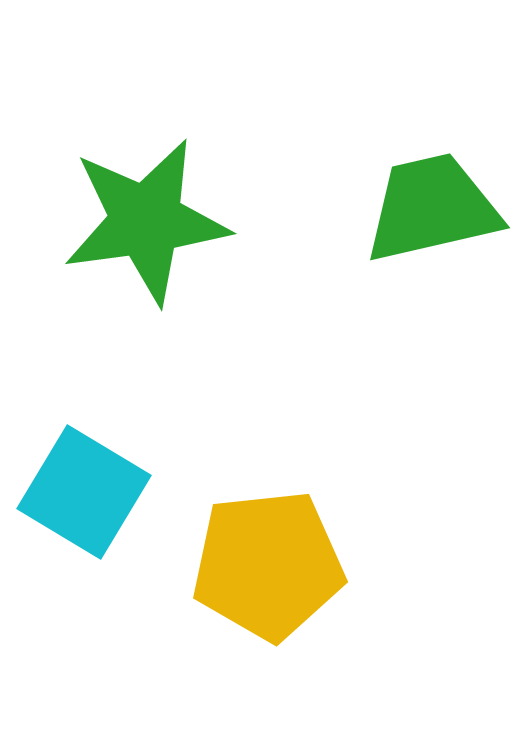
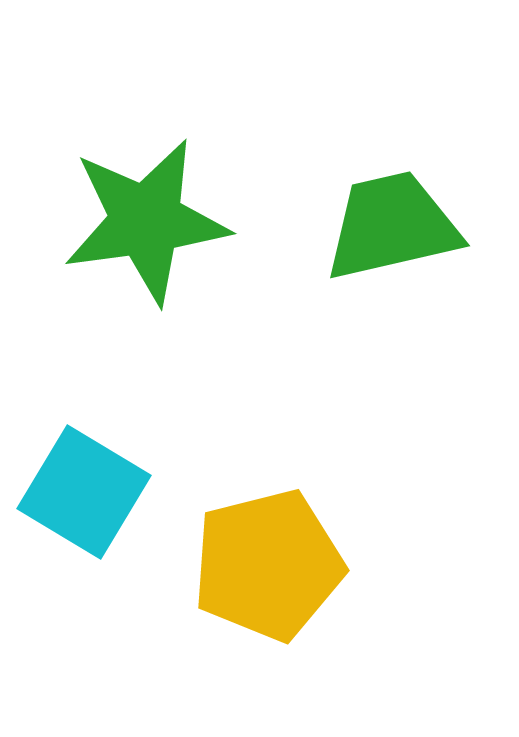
green trapezoid: moved 40 px left, 18 px down
yellow pentagon: rotated 8 degrees counterclockwise
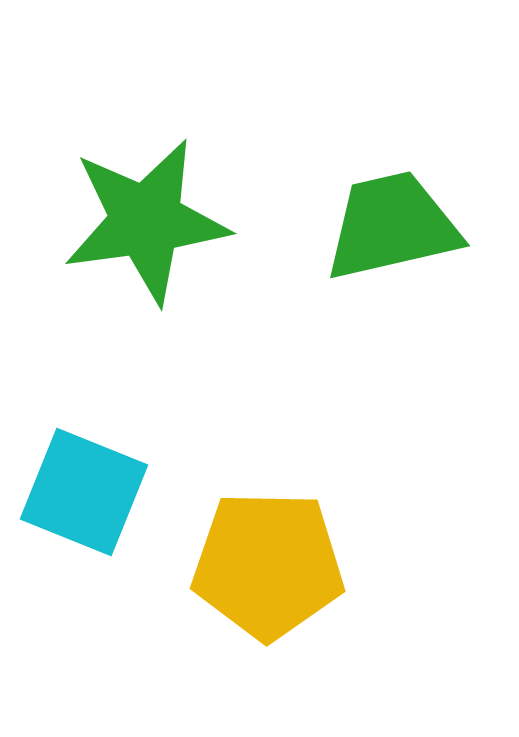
cyan square: rotated 9 degrees counterclockwise
yellow pentagon: rotated 15 degrees clockwise
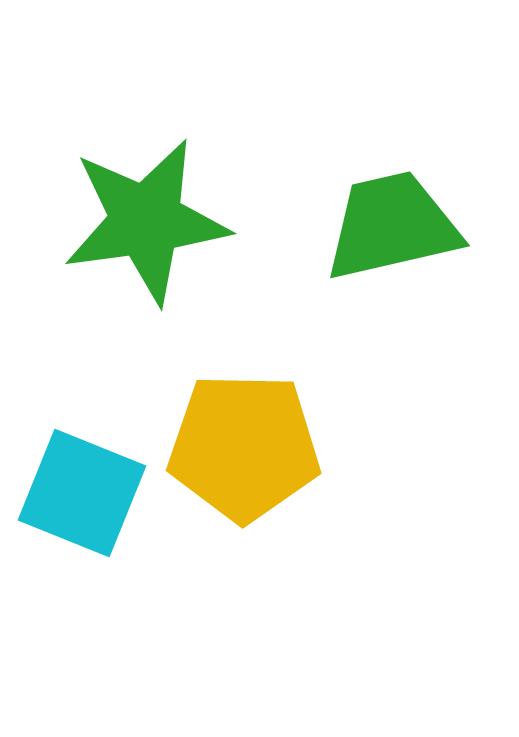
cyan square: moved 2 px left, 1 px down
yellow pentagon: moved 24 px left, 118 px up
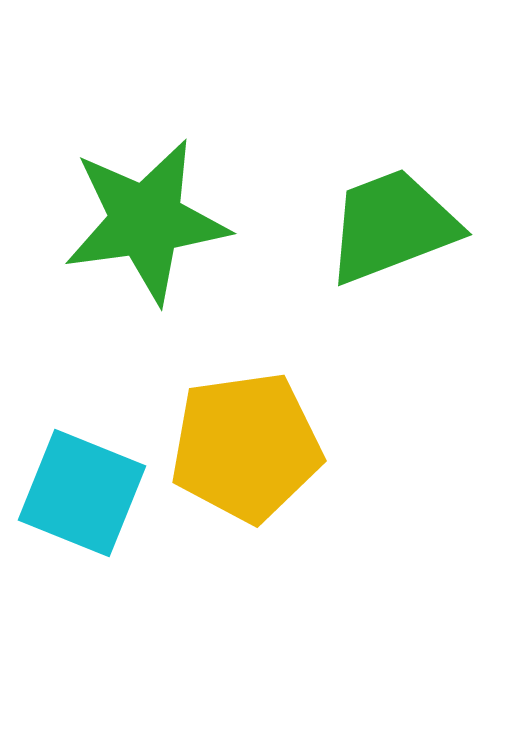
green trapezoid: rotated 8 degrees counterclockwise
yellow pentagon: moved 2 px right; rotated 9 degrees counterclockwise
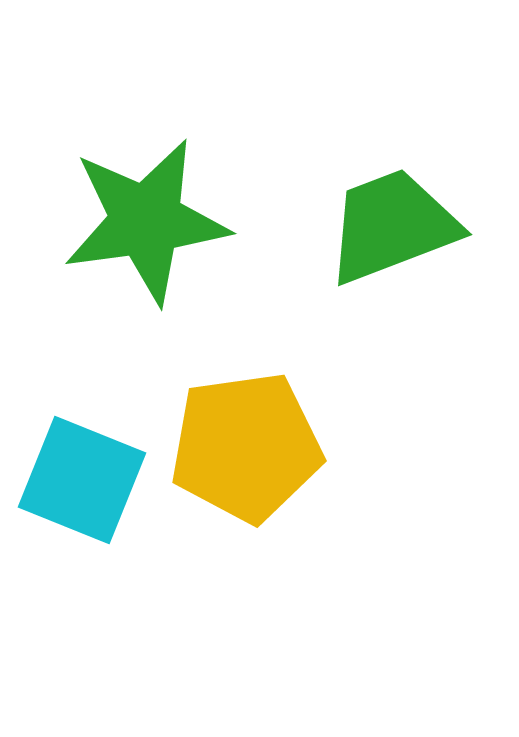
cyan square: moved 13 px up
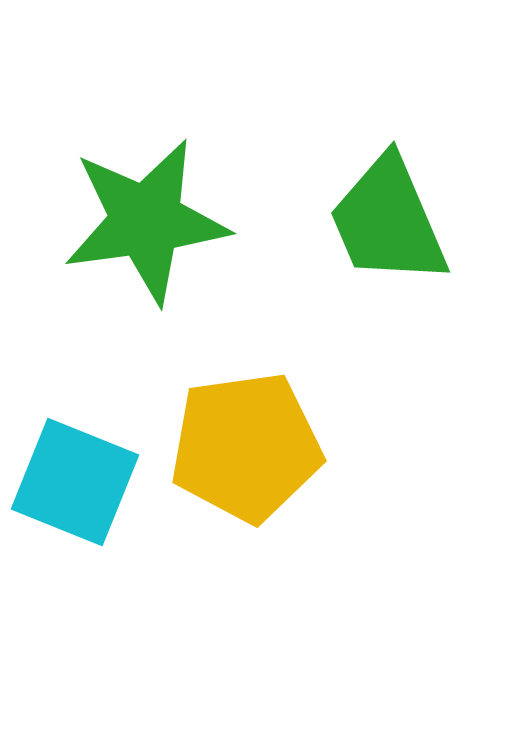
green trapezoid: moved 4 px left, 5 px up; rotated 92 degrees counterclockwise
cyan square: moved 7 px left, 2 px down
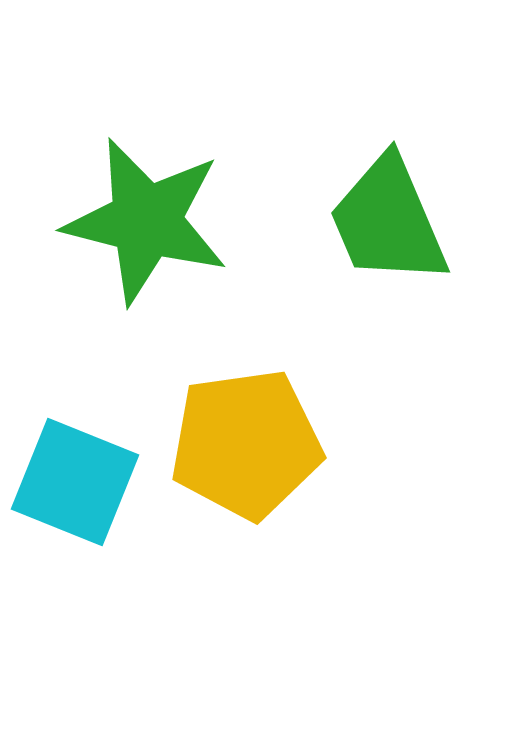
green star: rotated 22 degrees clockwise
yellow pentagon: moved 3 px up
